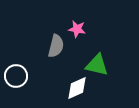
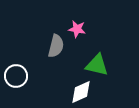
white diamond: moved 4 px right, 4 px down
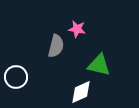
green triangle: moved 2 px right
white circle: moved 1 px down
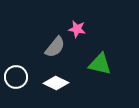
gray semicircle: moved 1 px left, 1 px down; rotated 25 degrees clockwise
green triangle: moved 1 px right, 1 px up
white diamond: moved 25 px left, 9 px up; rotated 50 degrees clockwise
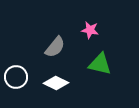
pink star: moved 13 px right, 1 px down
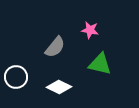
white diamond: moved 3 px right, 4 px down
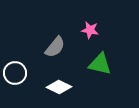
white circle: moved 1 px left, 4 px up
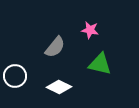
white circle: moved 3 px down
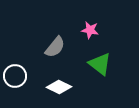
green triangle: rotated 25 degrees clockwise
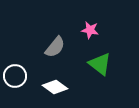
white diamond: moved 4 px left; rotated 10 degrees clockwise
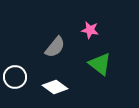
white circle: moved 1 px down
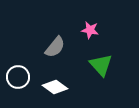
green triangle: moved 1 px right, 1 px down; rotated 10 degrees clockwise
white circle: moved 3 px right
